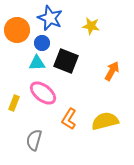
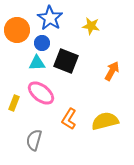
blue star: rotated 10 degrees clockwise
pink ellipse: moved 2 px left
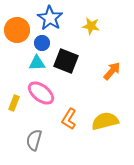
orange arrow: rotated 12 degrees clockwise
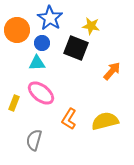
black square: moved 10 px right, 13 px up
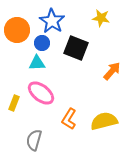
blue star: moved 2 px right, 3 px down
yellow star: moved 10 px right, 8 px up
yellow semicircle: moved 1 px left
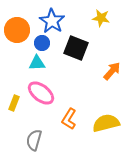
yellow semicircle: moved 2 px right, 2 px down
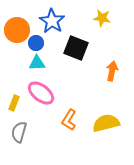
yellow star: moved 1 px right
blue circle: moved 6 px left
orange arrow: rotated 30 degrees counterclockwise
orange L-shape: moved 1 px down
gray semicircle: moved 15 px left, 8 px up
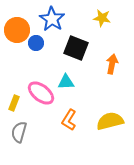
blue star: moved 2 px up
cyan triangle: moved 29 px right, 19 px down
orange arrow: moved 7 px up
yellow semicircle: moved 4 px right, 2 px up
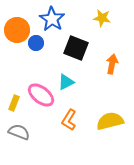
cyan triangle: rotated 24 degrees counterclockwise
pink ellipse: moved 2 px down
gray semicircle: rotated 95 degrees clockwise
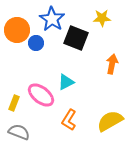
yellow star: rotated 12 degrees counterclockwise
black square: moved 10 px up
yellow semicircle: rotated 16 degrees counterclockwise
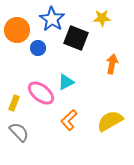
blue circle: moved 2 px right, 5 px down
pink ellipse: moved 2 px up
orange L-shape: rotated 15 degrees clockwise
gray semicircle: rotated 25 degrees clockwise
